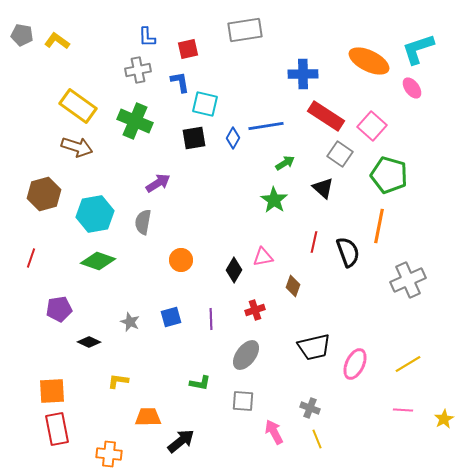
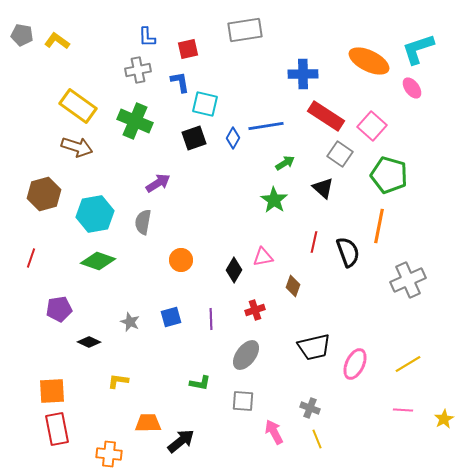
black square at (194, 138): rotated 10 degrees counterclockwise
orange trapezoid at (148, 417): moved 6 px down
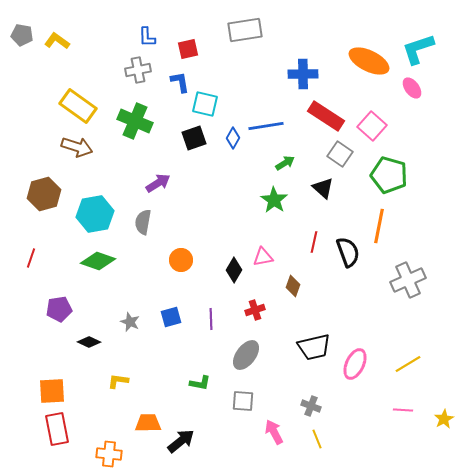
gray cross at (310, 408): moved 1 px right, 2 px up
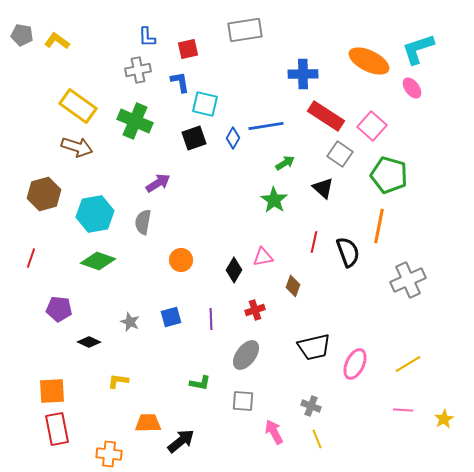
purple pentagon at (59, 309): rotated 15 degrees clockwise
